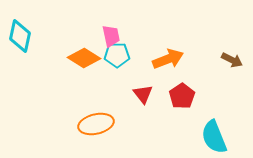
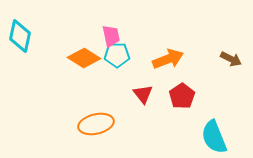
brown arrow: moved 1 px left, 1 px up
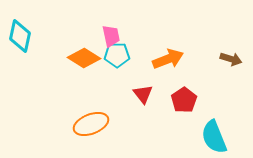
brown arrow: rotated 10 degrees counterclockwise
red pentagon: moved 2 px right, 4 px down
orange ellipse: moved 5 px left; rotated 8 degrees counterclockwise
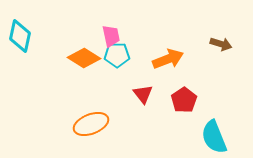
brown arrow: moved 10 px left, 15 px up
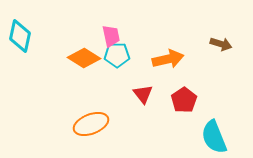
orange arrow: rotated 8 degrees clockwise
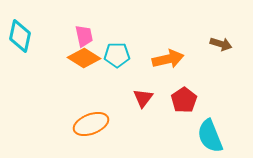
pink trapezoid: moved 27 px left
red triangle: moved 4 px down; rotated 15 degrees clockwise
cyan semicircle: moved 4 px left, 1 px up
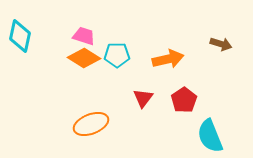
pink trapezoid: rotated 60 degrees counterclockwise
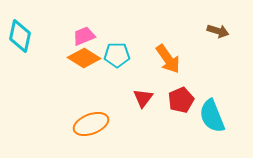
pink trapezoid: rotated 40 degrees counterclockwise
brown arrow: moved 3 px left, 13 px up
orange arrow: rotated 68 degrees clockwise
red pentagon: moved 3 px left; rotated 10 degrees clockwise
cyan semicircle: moved 2 px right, 20 px up
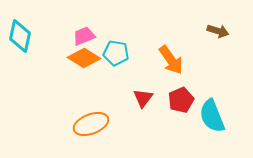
cyan pentagon: moved 1 px left, 2 px up; rotated 10 degrees clockwise
orange arrow: moved 3 px right, 1 px down
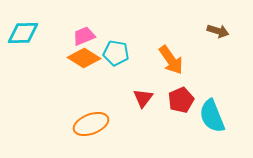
cyan diamond: moved 3 px right, 3 px up; rotated 76 degrees clockwise
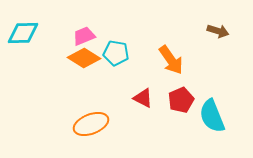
red triangle: rotated 40 degrees counterclockwise
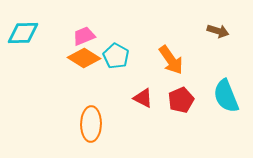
cyan pentagon: moved 3 px down; rotated 20 degrees clockwise
cyan semicircle: moved 14 px right, 20 px up
orange ellipse: rotated 68 degrees counterclockwise
